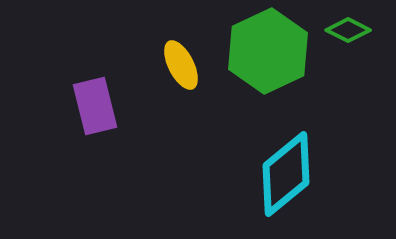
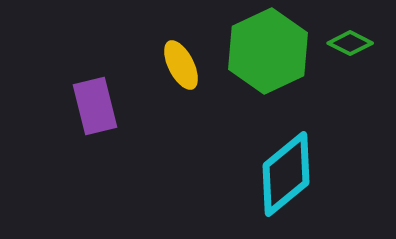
green diamond: moved 2 px right, 13 px down
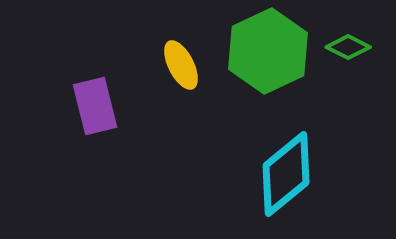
green diamond: moved 2 px left, 4 px down
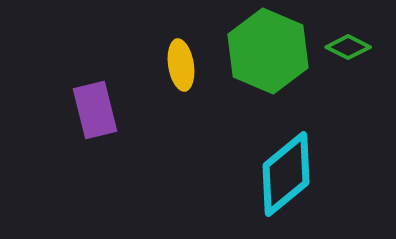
green hexagon: rotated 12 degrees counterclockwise
yellow ellipse: rotated 18 degrees clockwise
purple rectangle: moved 4 px down
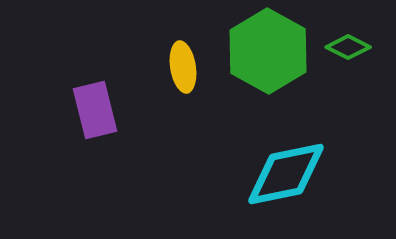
green hexagon: rotated 6 degrees clockwise
yellow ellipse: moved 2 px right, 2 px down
cyan diamond: rotated 28 degrees clockwise
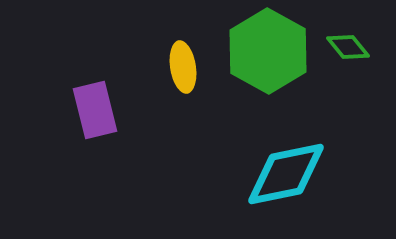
green diamond: rotated 24 degrees clockwise
